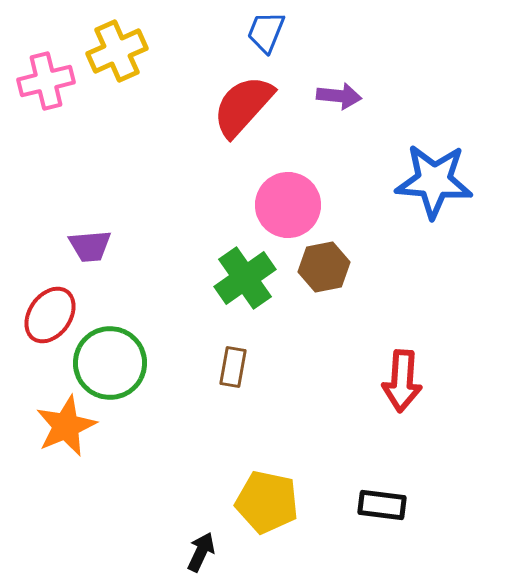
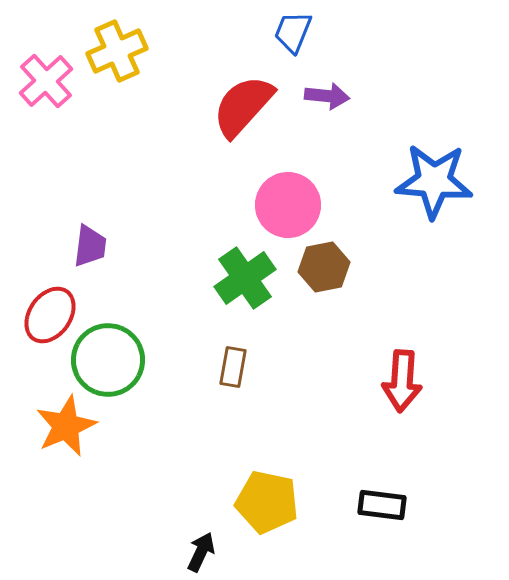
blue trapezoid: moved 27 px right
pink cross: rotated 28 degrees counterclockwise
purple arrow: moved 12 px left
purple trapezoid: rotated 78 degrees counterclockwise
green circle: moved 2 px left, 3 px up
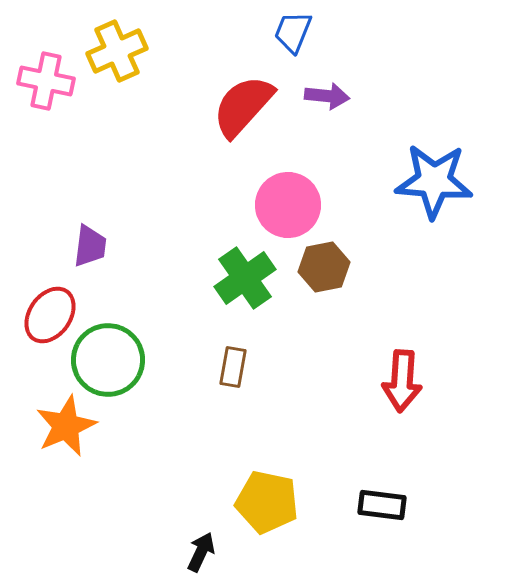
pink cross: rotated 36 degrees counterclockwise
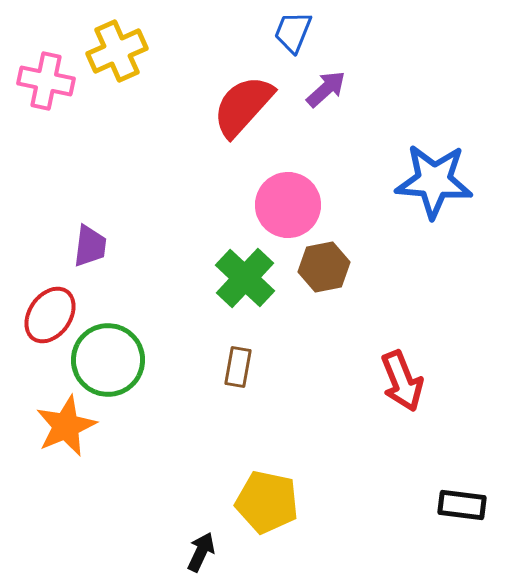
purple arrow: moved 1 px left, 7 px up; rotated 48 degrees counterclockwise
green cross: rotated 12 degrees counterclockwise
brown rectangle: moved 5 px right
red arrow: rotated 26 degrees counterclockwise
black rectangle: moved 80 px right
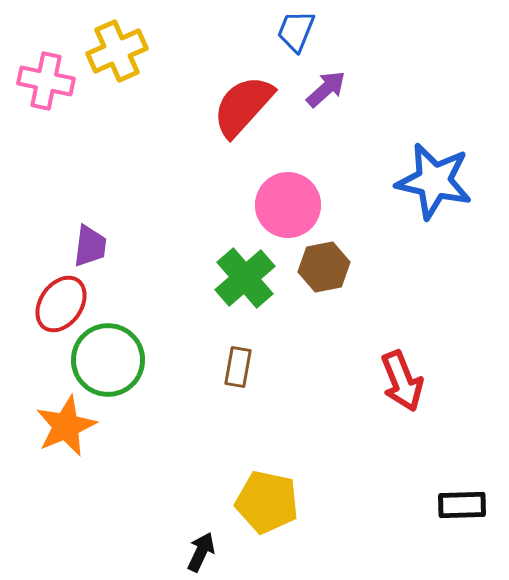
blue trapezoid: moved 3 px right, 1 px up
blue star: rotated 8 degrees clockwise
green cross: rotated 6 degrees clockwise
red ellipse: moved 11 px right, 11 px up
black rectangle: rotated 9 degrees counterclockwise
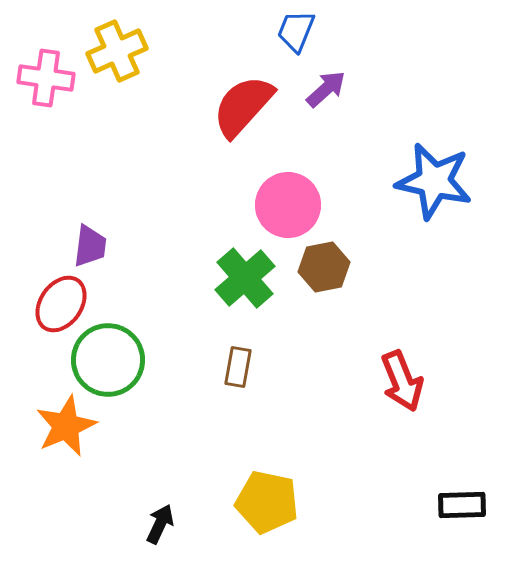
pink cross: moved 3 px up; rotated 4 degrees counterclockwise
black arrow: moved 41 px left, 28 px up
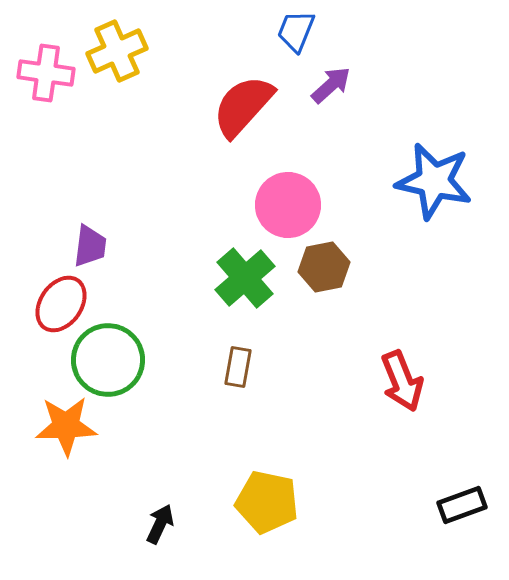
pink cross: moved 5 px up
purple arrow: moved 5 px right, 4 px up
orange star: rotated 22 degrees clockwise
black rectangle: rotated 18 degrees counterclockwise
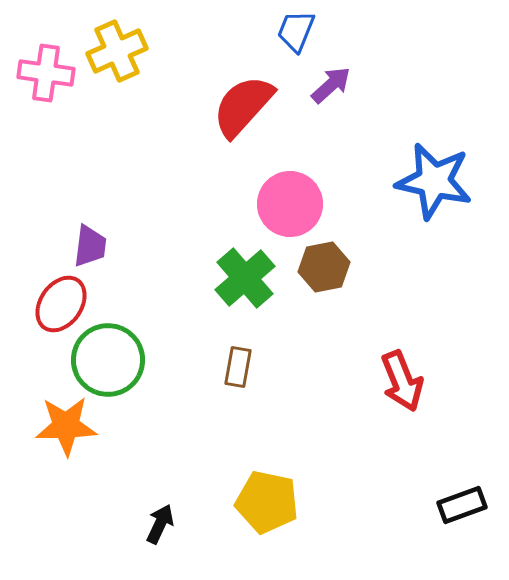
pink circle: moved 2 px right, 1 px up
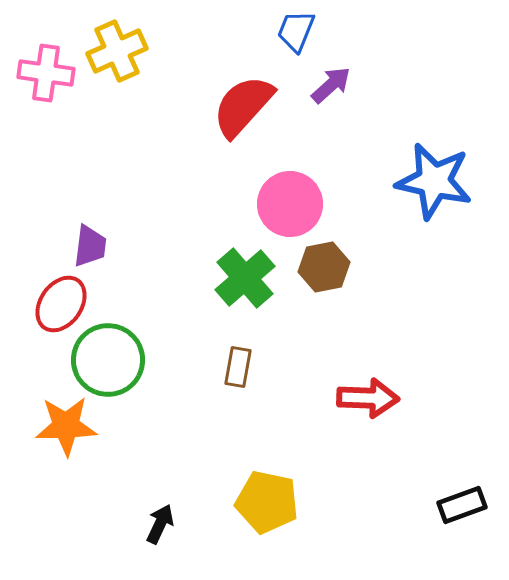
red arrow: moved 34 px left, 17 px down; rotated 66 degrees counterclockwise
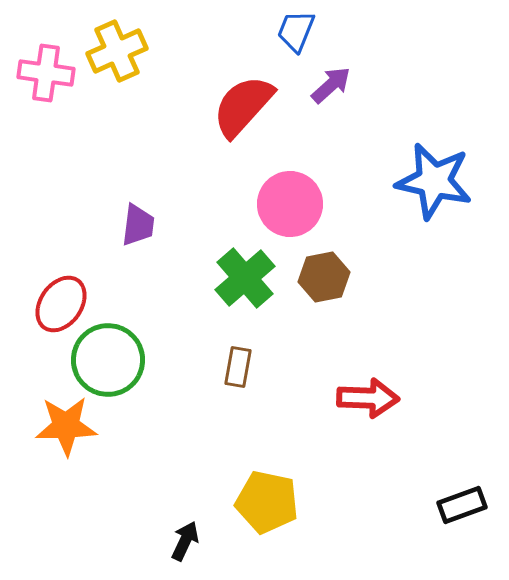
purple trapezoid: moved 48 px right, 21 px up
brown hexagon: moved 10 px down
black arrow: moved 25 px right, 17 px down
